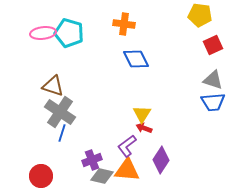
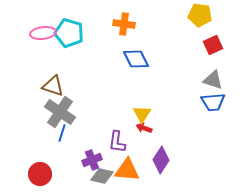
purple L-shape: moved 10 px left, 4 px up; rotated 45 degrees counterclockwise
red circle: moved 1 px left, 2 px up
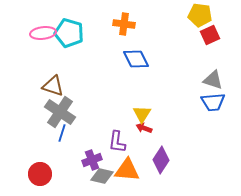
red square: moved 3 px left, 10 px up
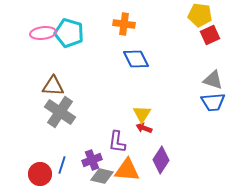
brown triangle: rotated 15 degrees counterclockwise
blue line: moved 32 px down
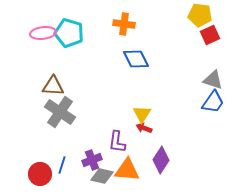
blue trapezoid: rotated 50 degrees counterclockwise
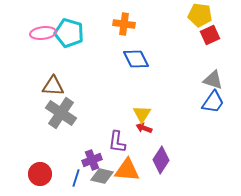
gray cross: moved 1 px right, 1 px down
blue line: moved 14 px right, 13 px down
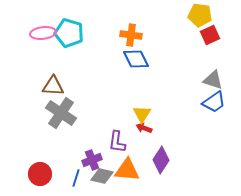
orange cross: moved 7 px right, 11 px down
blue trapezoid: moved 1 px right; rotated 20 degrees clockwise
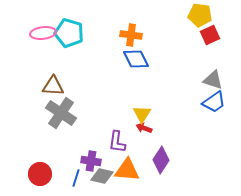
purple cross: moved 1 px left, 1 px down; rotated 30 degrees clockwise
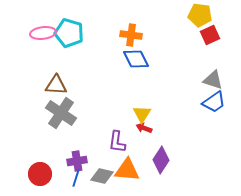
brown triangle: moved 3 px right, 1 px up
purple cross: moved 14 px left; rotated 18 degrees counterclockwise
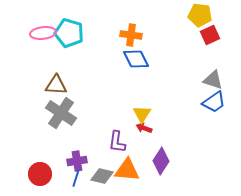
purple diamond: moved 1 px down
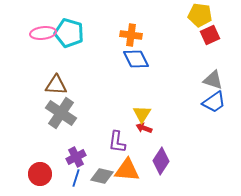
purple cross: moved 1 px left, 4 px up; rotated 18 degrees counterclockwise
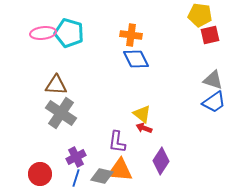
red square: rotated 12 degrees clockwise
yellow triangle: rotated 24 degrees counterclockwise
orange triangle: moved 7 px left
